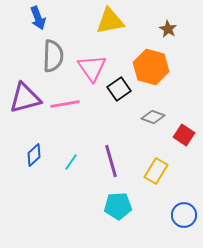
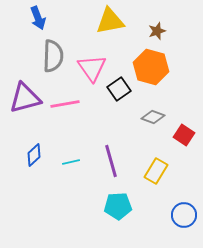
brown star: moved 11 px left, 2 px down; rotated 24 degrees clockwise
cyan line: rotated 42 degrees clockwise
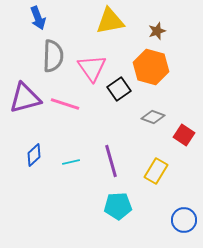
pink line: rotated 28 degrees clockwise
blue circle: moved 5 px down
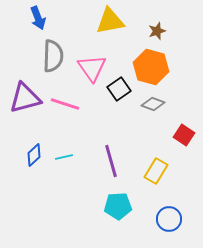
gray diamond: moved 13 px up
cyan line: moved 7 px left, 5 px up
blue circle: moved 15 px left, 1 px up
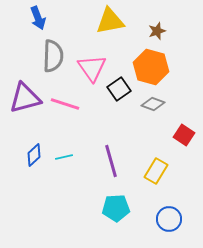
cyan pentagon: moved 2 px left, 2 px down
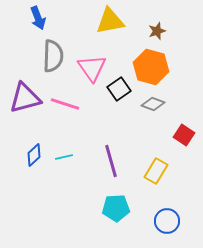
blue circle: moved 2 px left, 2 px down
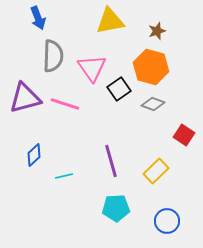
cyan line: moved 19 px down
yellow rectangle: rotated 15 degrees clockwise
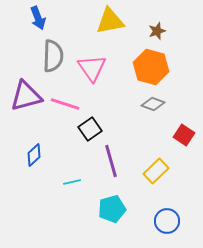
black square: moved 29 px left, 40 px down
purple triangle: moved 1 px right, 2 px up
cyan line: moved 8 px right, 6 px down
cyan pentagon: moved 4 px left, 1 px down; rotated 12 degrees counterclockwise
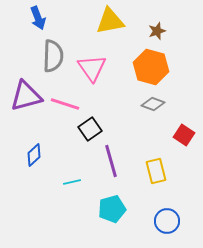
yellow rectangle: rotated 60 degrees counterclockwise
